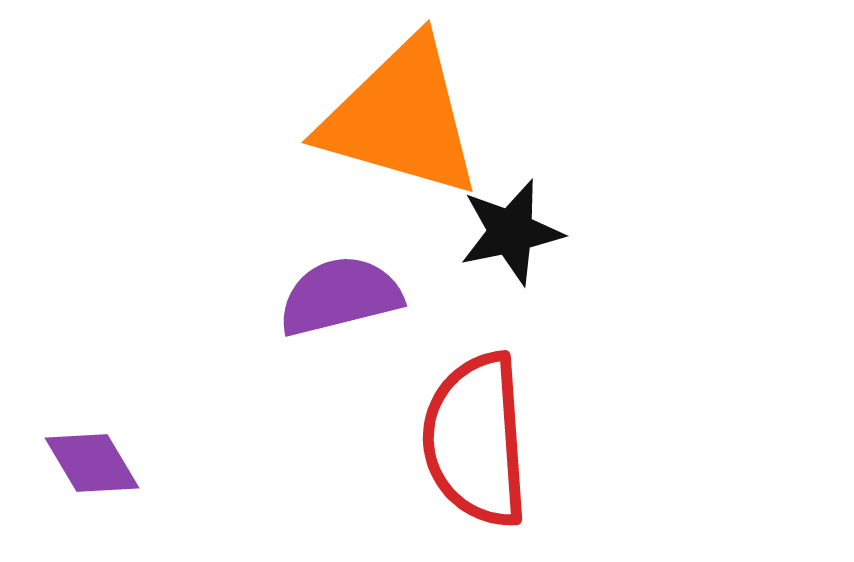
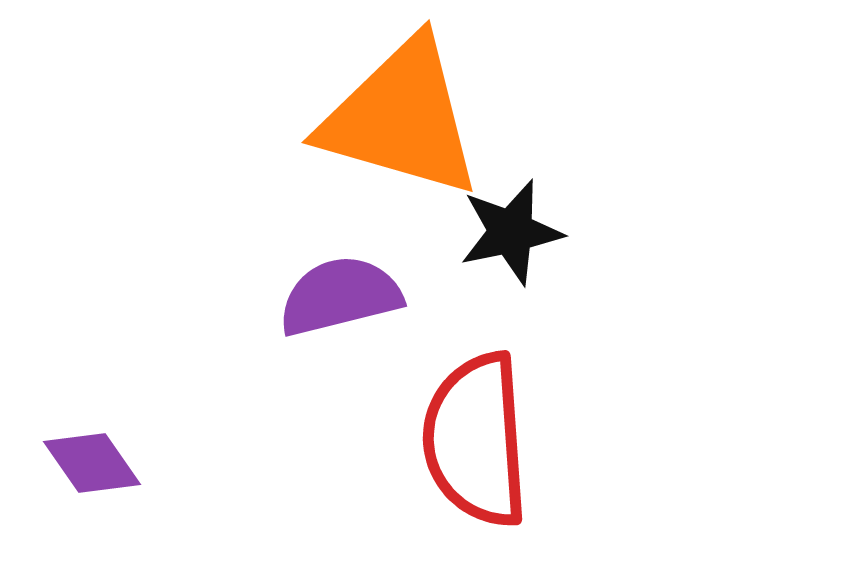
purple diamond: rotated 4 degrees counterclockwise
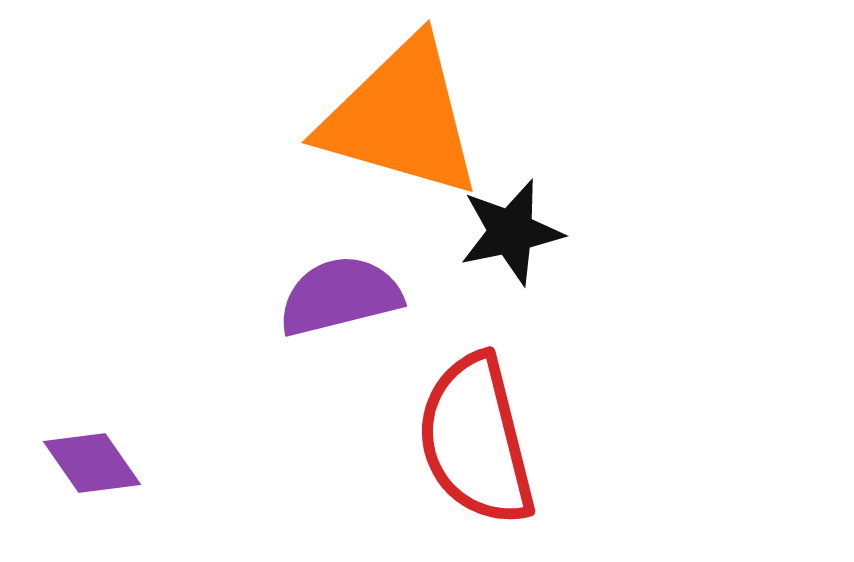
red semicircle: rotated 10 degrees counterclockwise
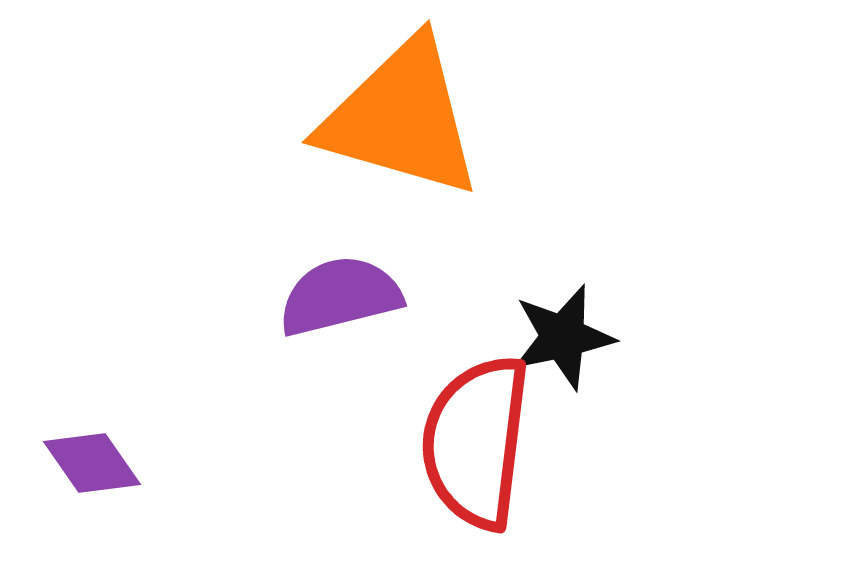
black star: moved 52 px right, 105 px down
red semicircle: moved 2 px down; rotated 21 degrees clockwise
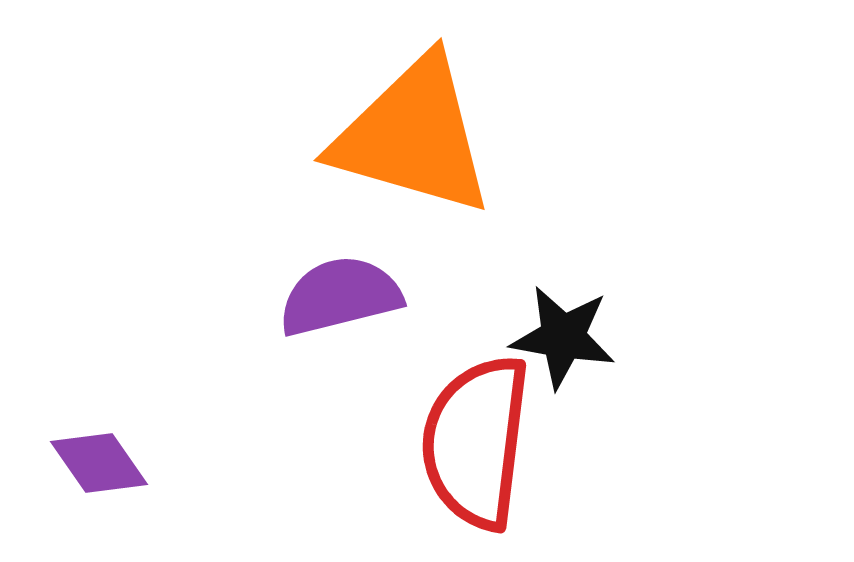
orange triangle: moved 12 px right, 18 px down
black star: rotated 22 degrees clockwise
purple diamond: moved 7 px right
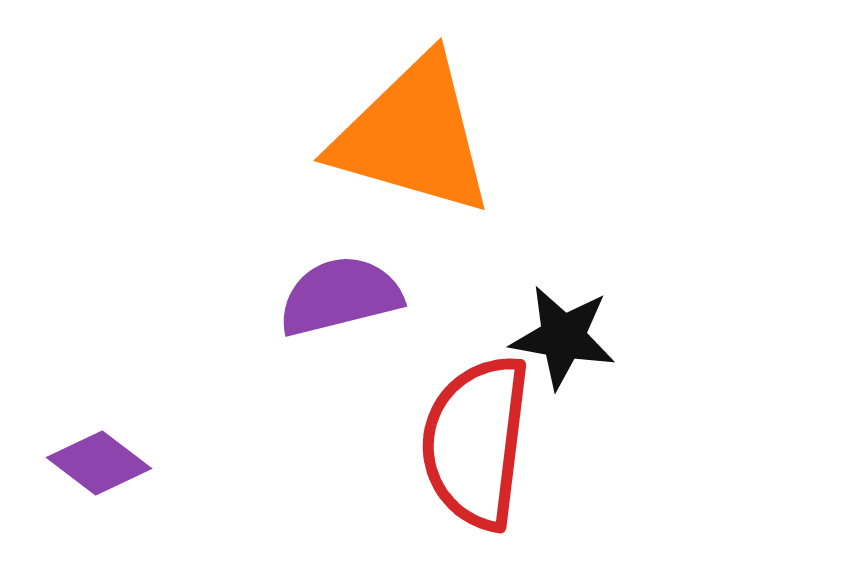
purple diamond: rotated 18 degrees counterclockwise
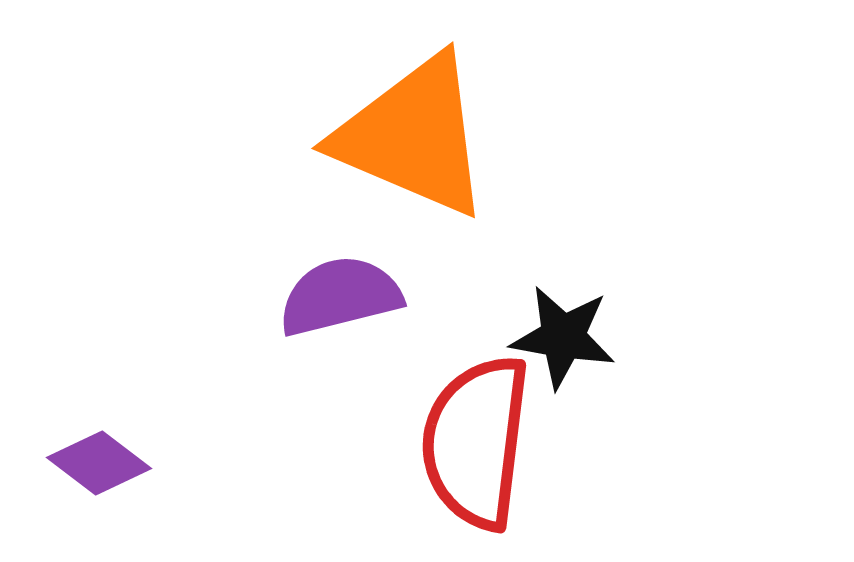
orange triangle: rotated 7 degrees clockwise
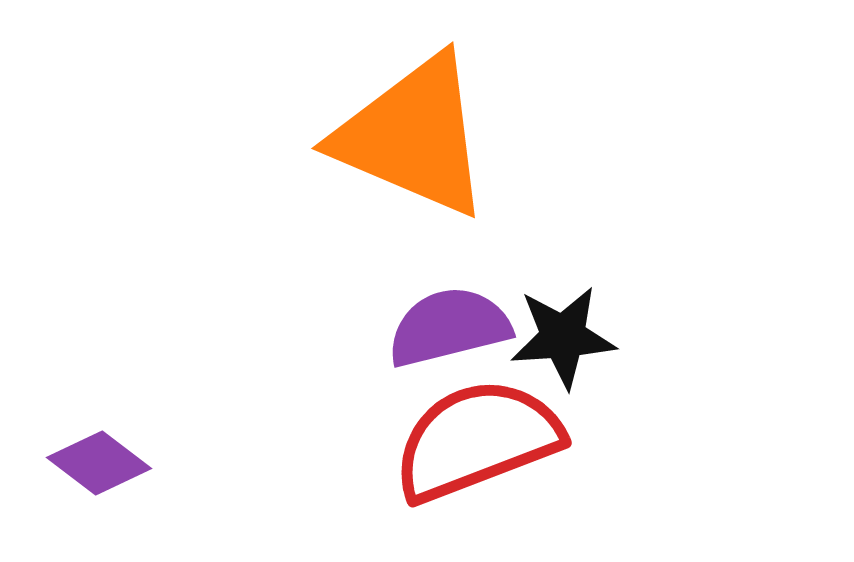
purple semicircle: moved 109 px right, 31 px down
black star: rotated 14 degrees counterclockwise
red semicircle: moved 1 px right, 2 px up; rotated 62 degrees clockwise
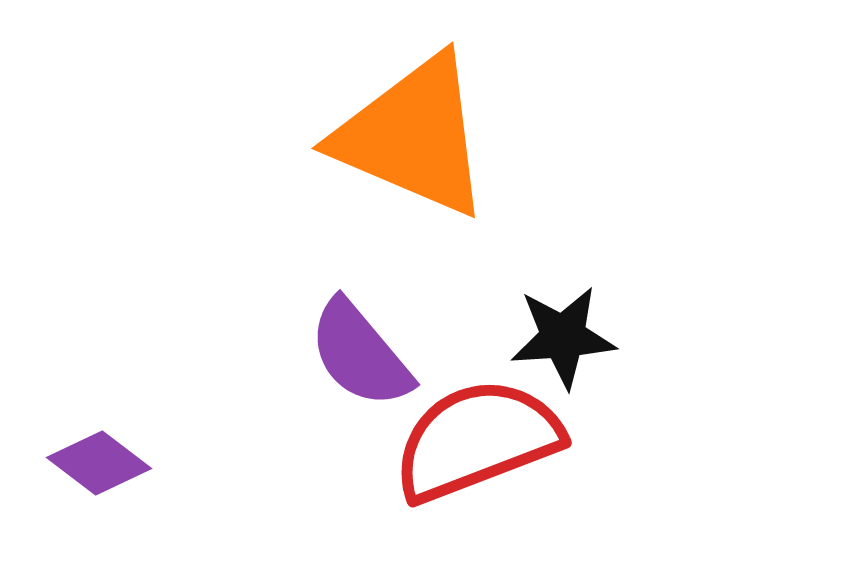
purple semicircle: moved 89 px left, 27 px down; rotated 116 degrees counterclockwise
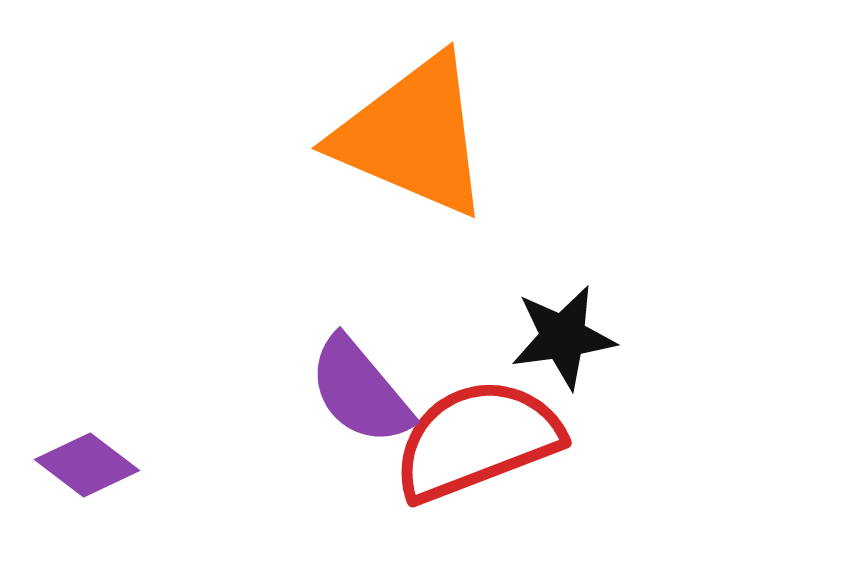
black star: rotated 4 degrees counterclockwise
purple semicircle: moved 37 px down
purple diamond: moved 12 px left, 2 px down
